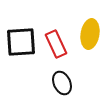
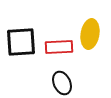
red rectangle: moved 3 px right, 3 px down; rotated 68 degrees counterclockwise
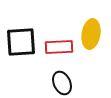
yellow ellipse: moved 1 px right
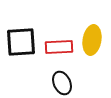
yellow ellipse: moved 1 px right, 6 px down
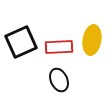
black square: rotated 20 degrees counterclockwise
black ellipse: moved 3 px left, 3 px up
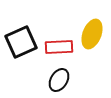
yellow ellipse: moved 6 px up; rotated 12 degrees clockwise
black ellipse: rotated 55 degrees clockwise
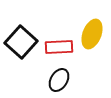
black square: rotated 24 degrees counterclockwise
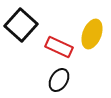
black square: moved 17 px up
red rectangle: rotated 28 degrees clockwise
